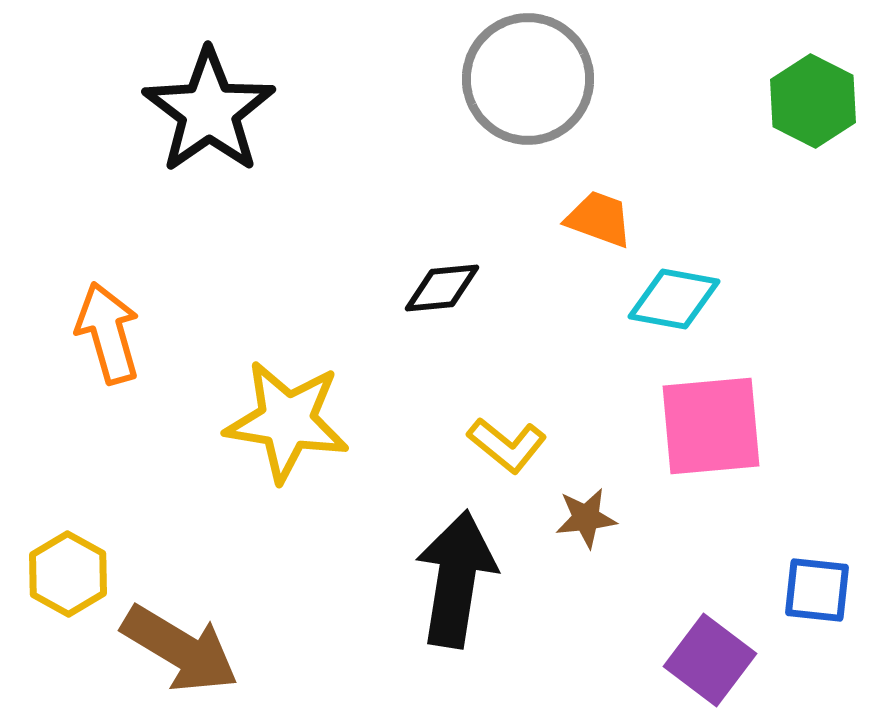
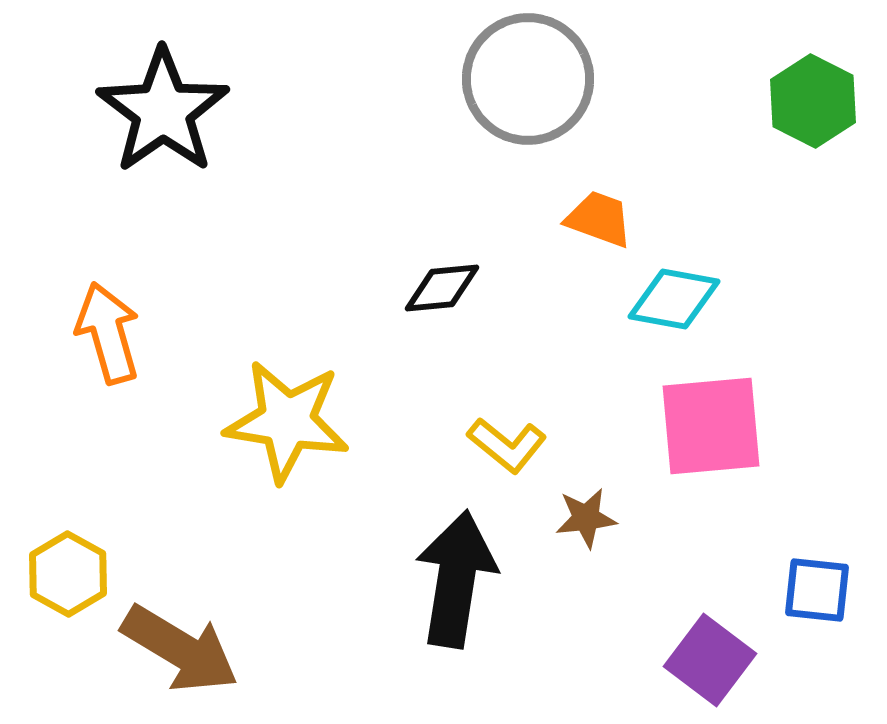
black star: moved 46 px left
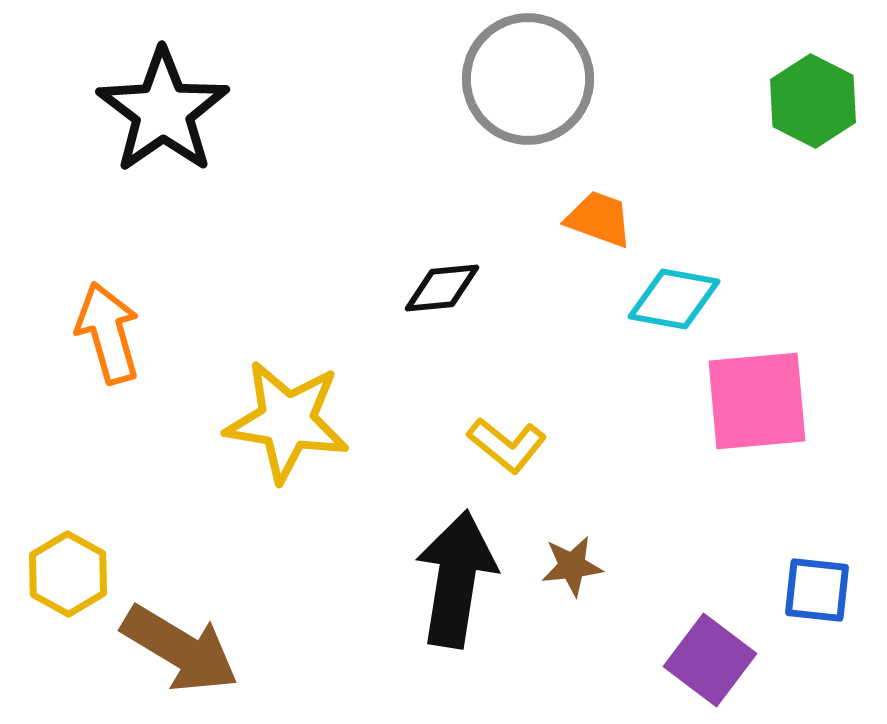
pink square: moved 46 px right, 25 px up
brown star: moved 14 px left, 48 px down
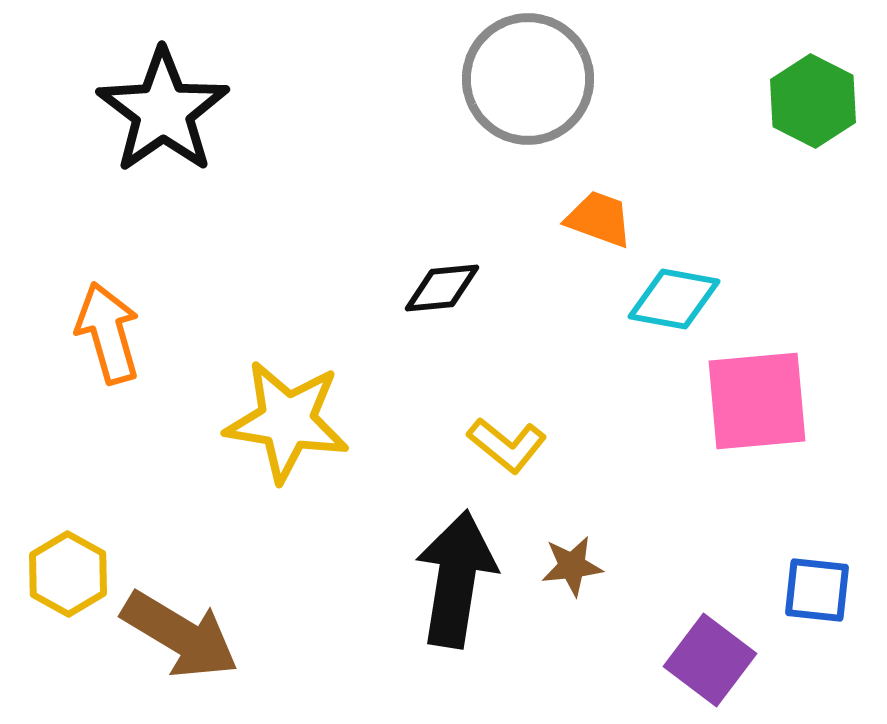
brown arrow: moved 14 px up
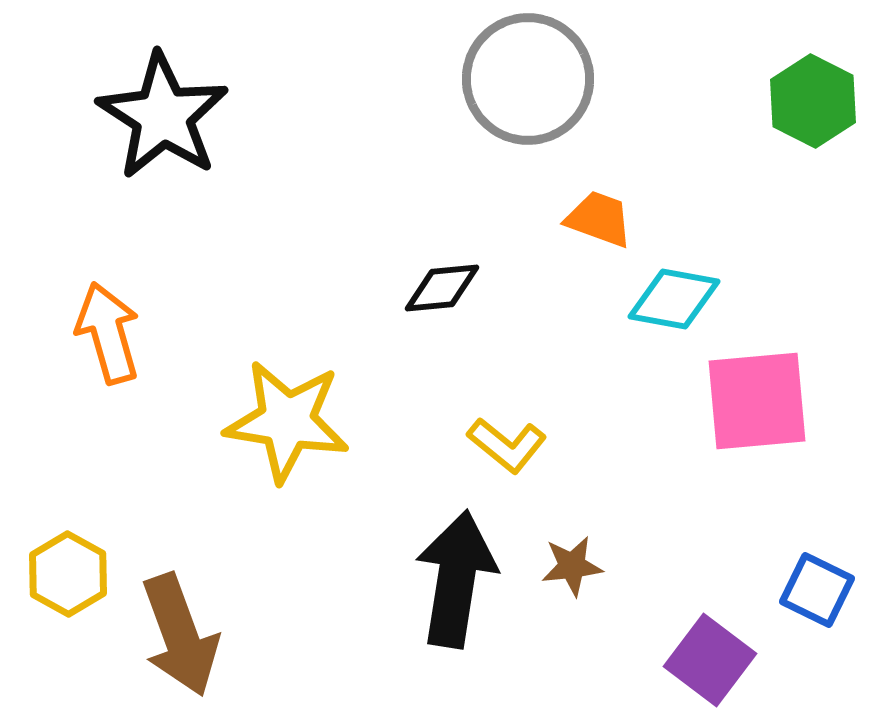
black star: moved 5 px down; rotated 4 degrees counterclockwise
blue square: rotated 20 degrees clockwise
brown arrow: rotated 39 degrees clockwise
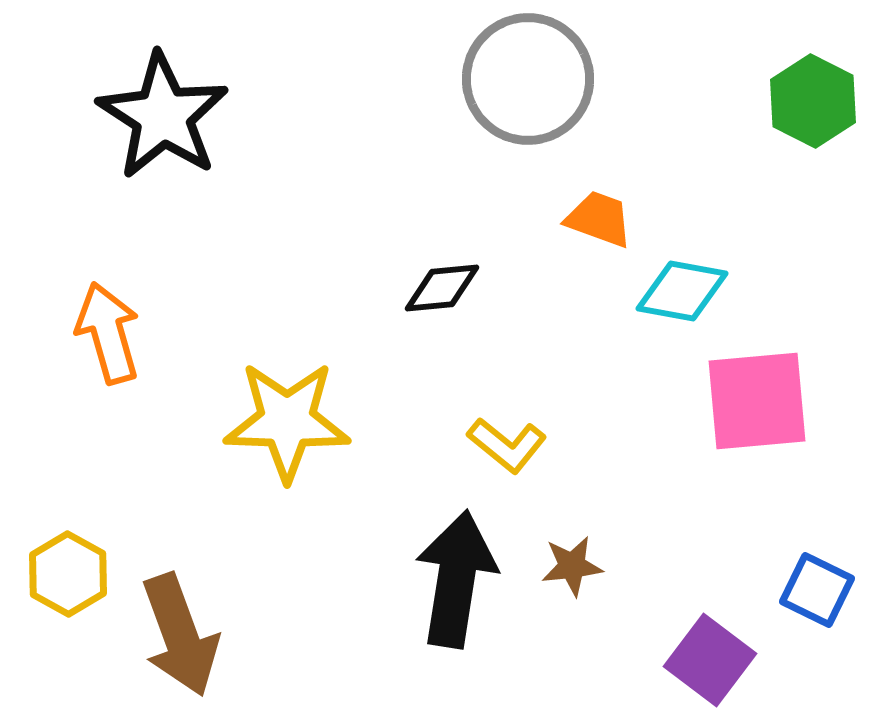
cyan diamond: moved 8 px right, 8 px up
yellow star: rotated 7 degrees counterclockwise
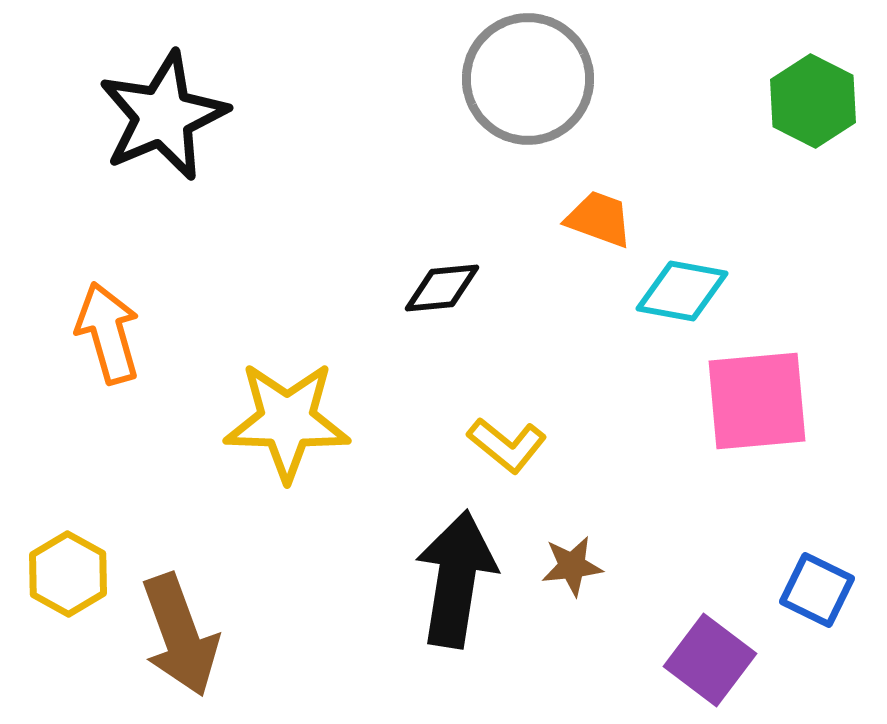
black star: rotated 16 degrees clockwise
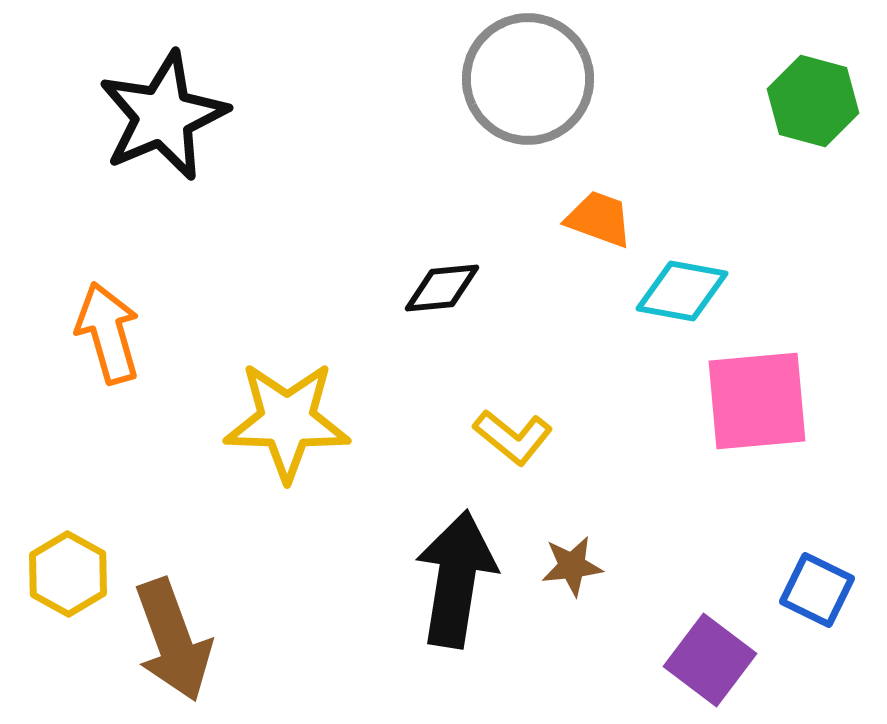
green hexagon: rotated 12 degrees counterclockwise
yellow L-shape: moved 6 px right, 8 px up
brown arrow: moved 7 px left, 5 px down
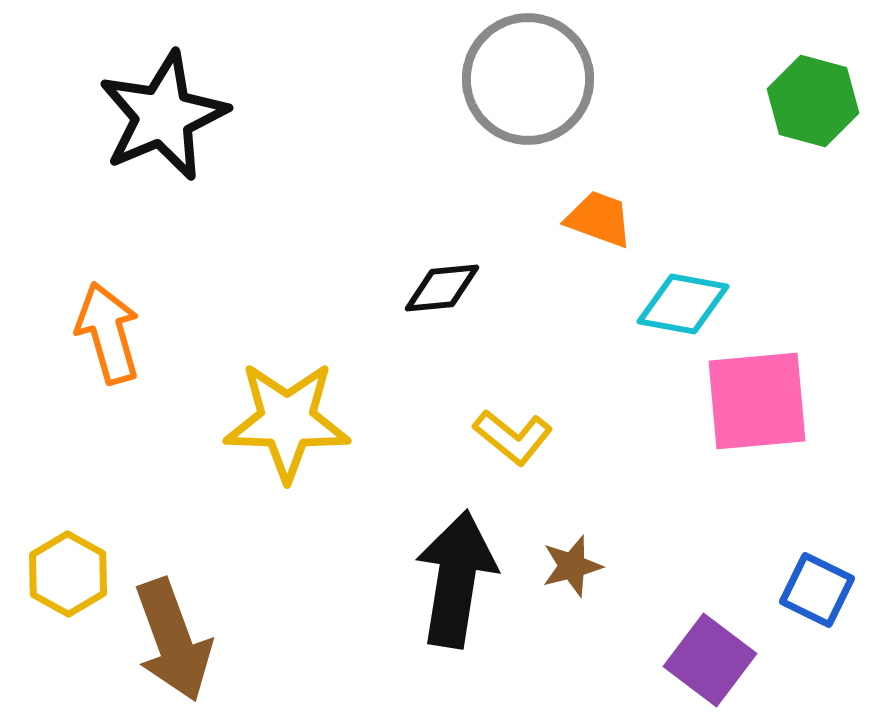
cyan diamond: moved 1 px right, 13 px down
brown star: rotated 8 degrees counterclockwise
